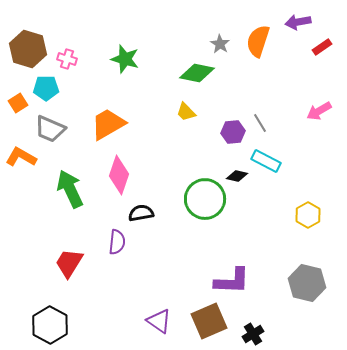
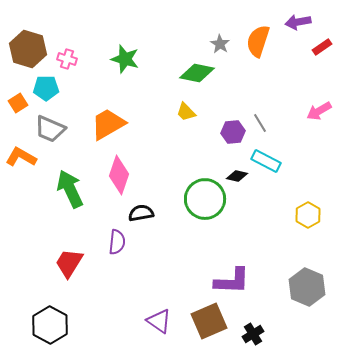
gray hexagon: moved 4 px down; rotated 9 degrees clockwise
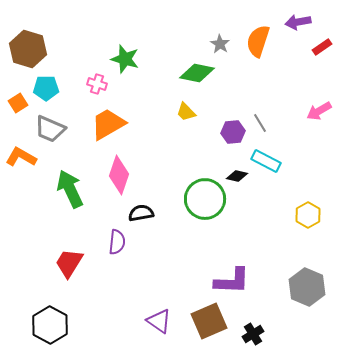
pink cross: moved 30 px right, 25 px down
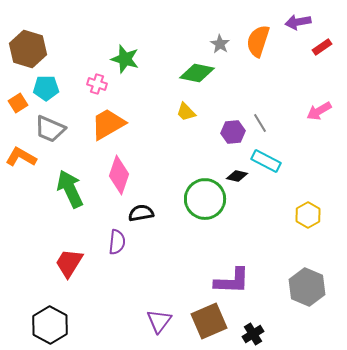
purple triangle: rotated 32 degrees clockwise
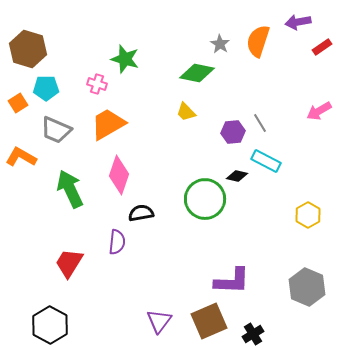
gray trapezoid: moved 6 px right, 1 px down
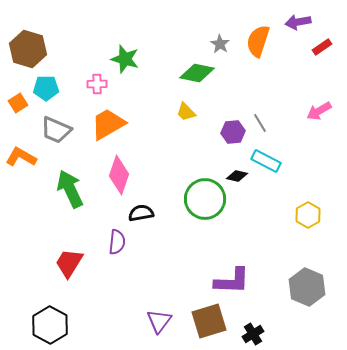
pink cross: rotated 18 degrees counterclockwise
brown square: rotated 6 degrees clockwise
